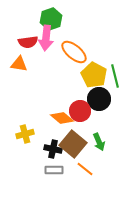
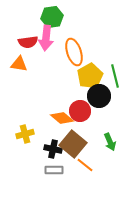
green hexagon: moved 1 px right, 2 px up; rotated 10 degrees clockwise
orange ellipse: rotated 32 degrees clockwise
yellow pentagon: moved 4 px left, 1 px down; rotated 15 degrees clockwise
black circle: moved 3 px up
green arrow: moved 11 px right
orange line: moved 4 px up
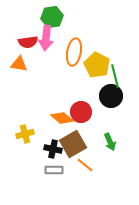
orange ellipse: rotated 28 degrees clockwise
yellow pentagon: moved 7 px right, 11 px up; rotated 15 degrees counterclockwise
black circle: moved 12 px right
red circle: moved 1 px right, 1 px down
brown square: rotated 20 degrees clockwise
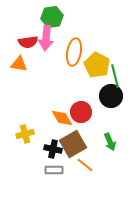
orange diamond: rotated 20 degrees clockwise
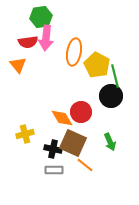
green hexagon: moved 11 px left
orange triangle: moved 1 px left, 1 px down; rotated 42 degrees clockwise
brown square: moved 1 px up; rotated 36 degrees counterclockwise
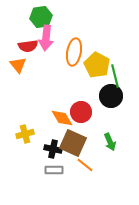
red semicircle: moved 4 px down
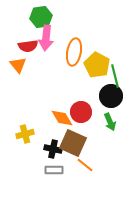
green arrow: moved 20 px up
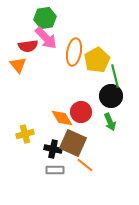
green hexagon: moved 4 px right, 1 px down
pink arrow: rotated 50 degrees counterclockwise
yellow pentagon: moved 5 px up; rotated 15 degrees clockwise
gray rectangle: moved 1 px right
